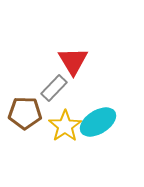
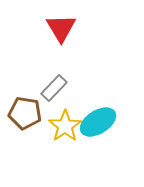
red triangle: moved 12 px left, 33 px up
brown pentagon: rotated 8 degrees clockwise
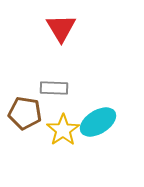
gray rectangle: rotated 48 degrees clockwise
yellow star: moved 2 px left, 4 px down
